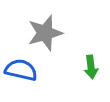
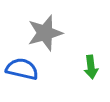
blue semicircle: moved 1 px right, 1 px up
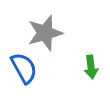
blue semicircle: moved 2 px right, 1 px up; rotated 48 degrees clockwise
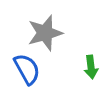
blue semicircle: moved 3 px right, 1 px down
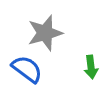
blue semicircle: rotated 24 degrees counterclockwise
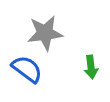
gray star: rotated 9 degrees clockwise
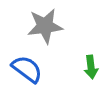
gray star: moved 7 px up
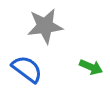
green arrow: rotated 60 degrees counterclockwise
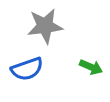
blue semicircle: rotated 124 degrees clockwise
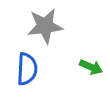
blue semicircle: rotated 68 degrees counterclockwise
